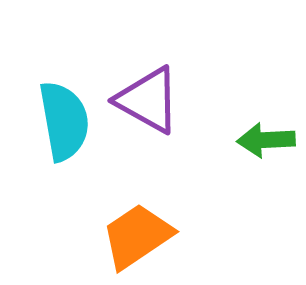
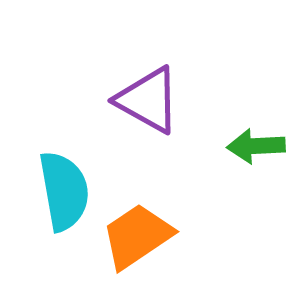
cyan semicircle: moved 70 px down
green arrow: moved 10 px left, 6 px down
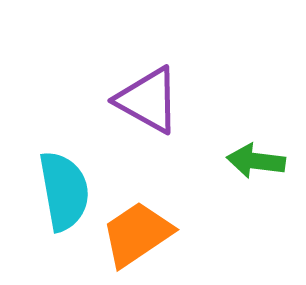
green arrow: moved 15 px down; rotated 10 degrees clockwise
orange trapezoid: moved 2 px up
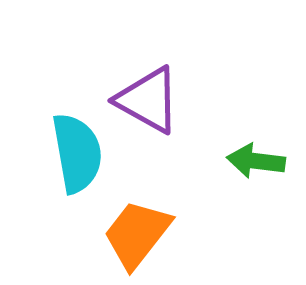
cyan semicircle: moved 13 px right, 38 px up
orange trapezoid: rotated 18 degrees counterclockwise
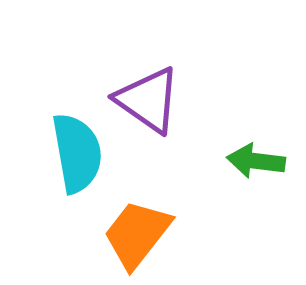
purple triangle: rotated 6 degrees clockwise
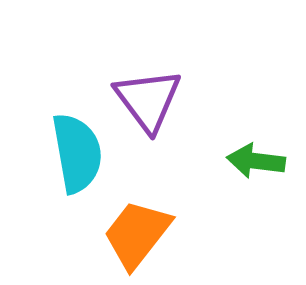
purple triangle: rotated 18 degrees clockwise
